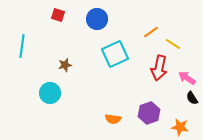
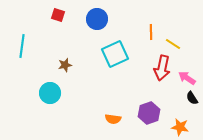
orange line: rotated 56 degrees counterclockwise
red arrow: moved 3 px right
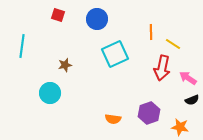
pink arrow: moved 1 px right
black semicircle: moved 2 px down; rotated 80 degrees counterclockwise
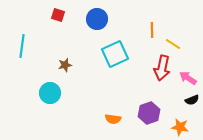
orange line: moved 1 px right, 2 px up
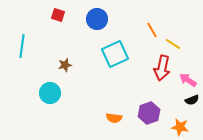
orange line: rotated 28 degrees counterclockwise
pink arrow: moved 2 px down
orange semicircle: moved 1 px right, 1 px up
